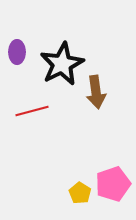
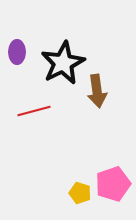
black star: moved 1 px right, 1 px up
brown arrow: moved 1 px right, 1 px up
red line: moved 2 px right
yellow pentagon: rotated 15 degrees counterclockwise
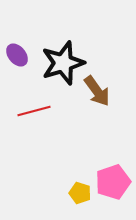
purple ellipse: moved 3 px down; rotated 40 degrees counterclockwise
black star: rotated 9 degrees clockwise
brown arrow: rotated 28 degrees counterclockwise
pink pentagon: moved 2 px up
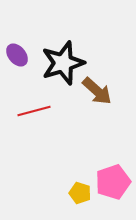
brown arrow: rotated 12 degrees counterclockwise
